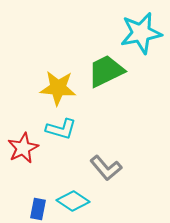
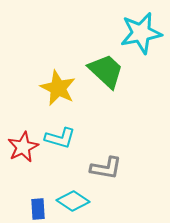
green trapezoid: rotated 69 degrees clockwise
yellow star: rotated 21 degrees clockwise
cyan L-shape: moved 1 px left, 9 px down
red star: moved 1 px up
gray L-shape: rotated 40 degrees counterclockwise
blue rectangle: rotated 15 degrees counterclockwise
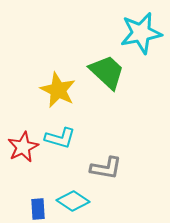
green trapezoid: moved 1 px right, 1 px down
yellow star: moved 2 px down
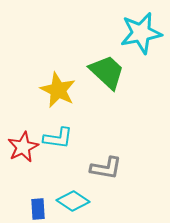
cyan L-shape: moved 2 px left; rotated 8 degrees counterclockwise
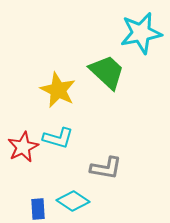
cyan L-shape: rotated 8 degrees clockwise
